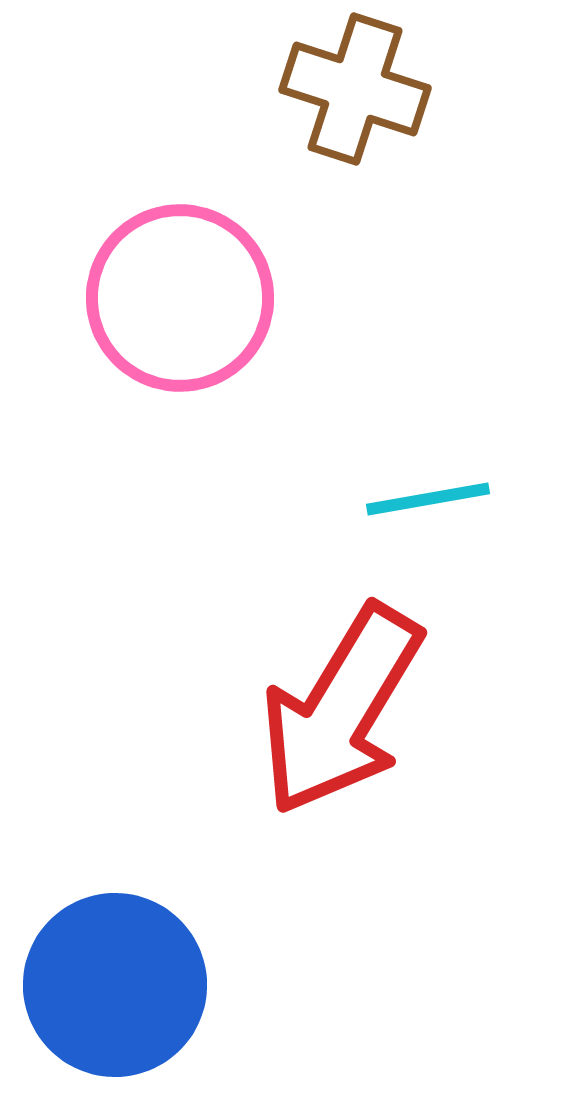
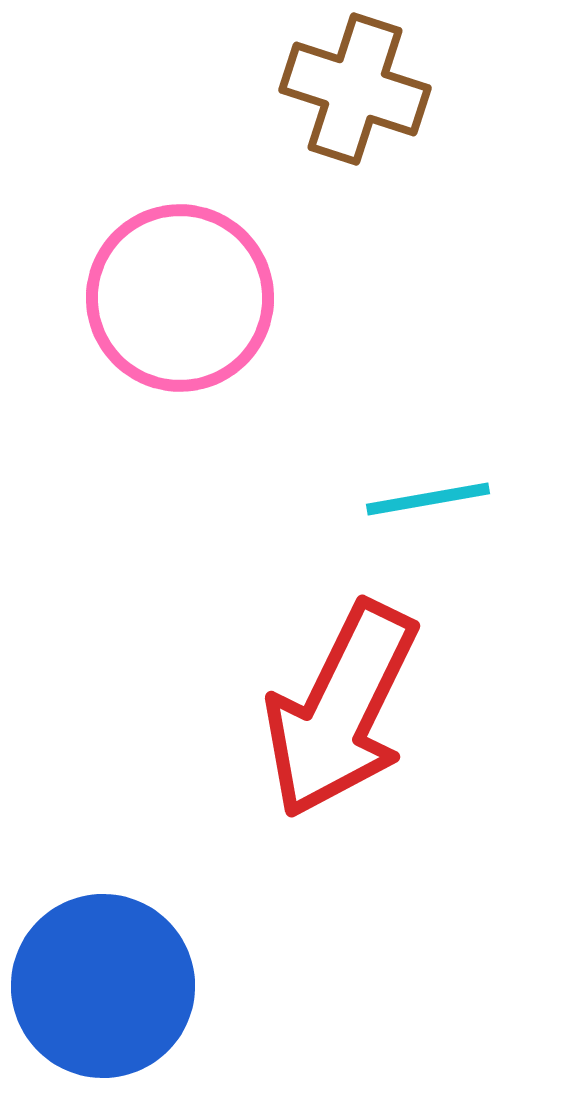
red arrow: rotated 5 degrees counterclockwise
blue circle: moved 12 px left, 1 px down
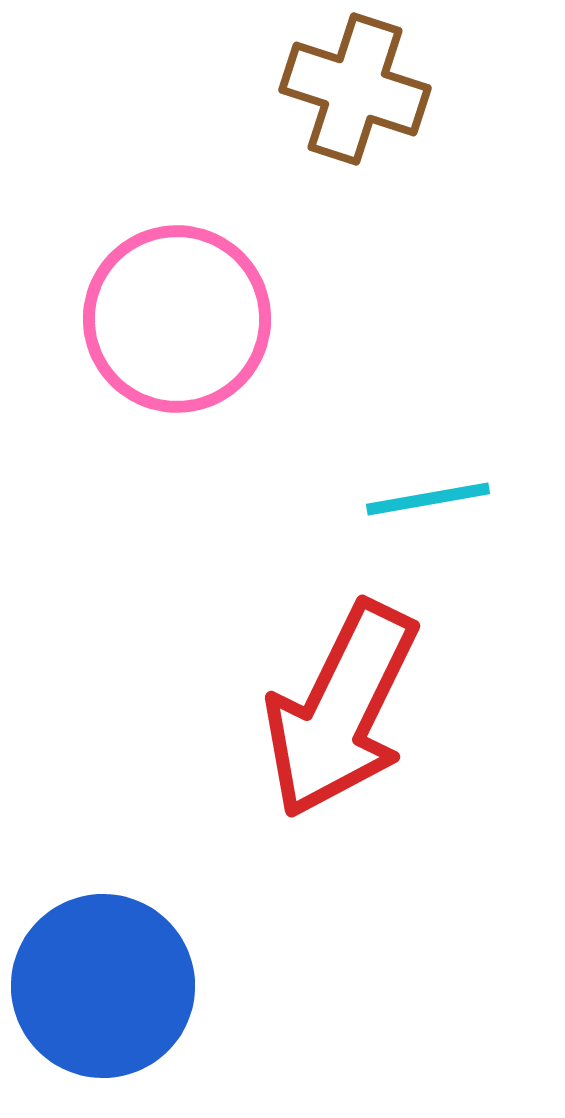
pink circle: moved 3 px left, 21 px down
